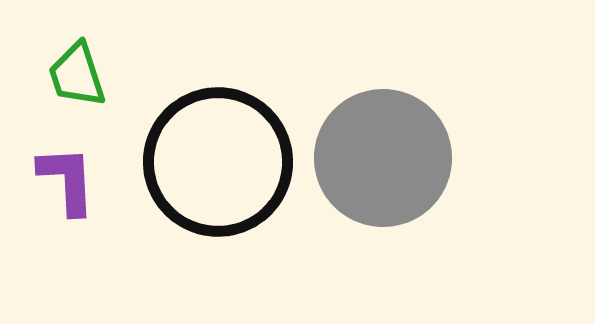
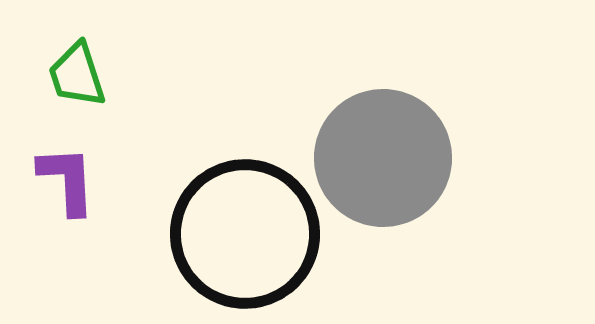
black circle: moved 27 px right, 72 px down
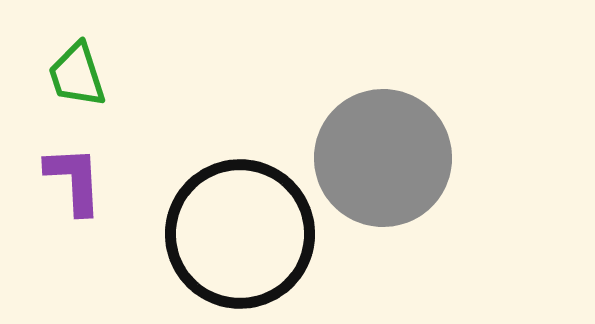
purple L-shape: moved 7 px right
black circle: moved 5 px left
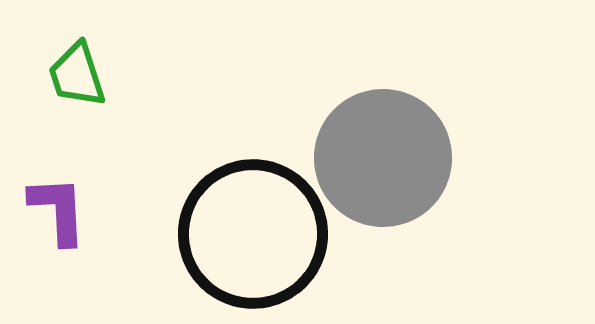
purple L-shape: moved 16 px left, 30 px down
black circle: moved 13 px right
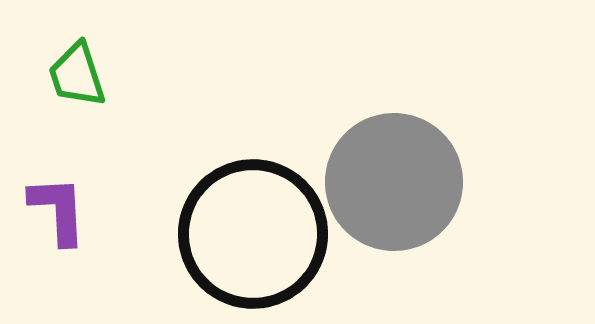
gray circle: moved 11 px right, 24 px down
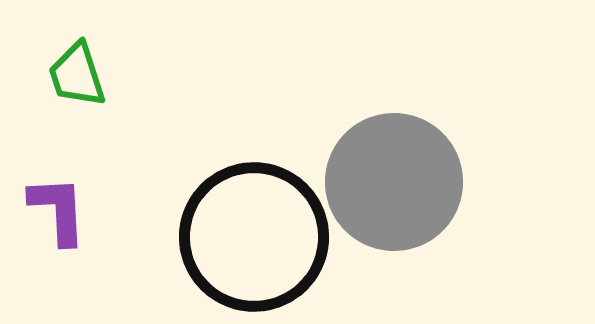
black circle: moved 1 px right, 3 px down
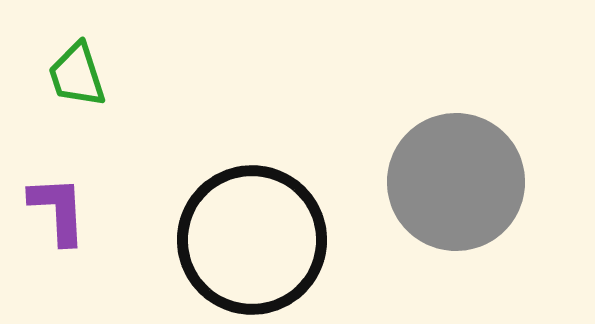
gray circle: moved 62 px right
black circle: moved 2 px left, 3 px down
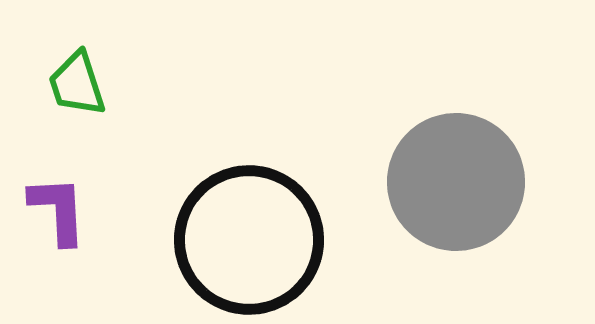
green trapezoid: moved 9 px down
black circle: moved 3 px left
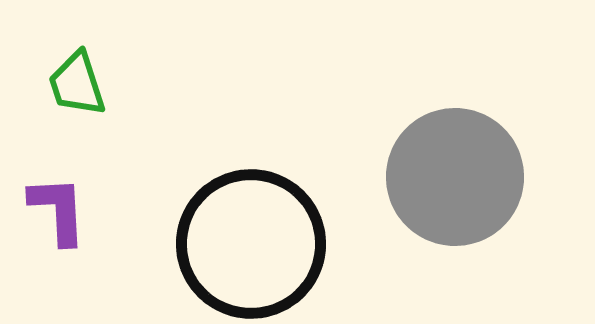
gray circle: moved 1 px left, 5 px up
black circle: moved 2 px right, 4 px down
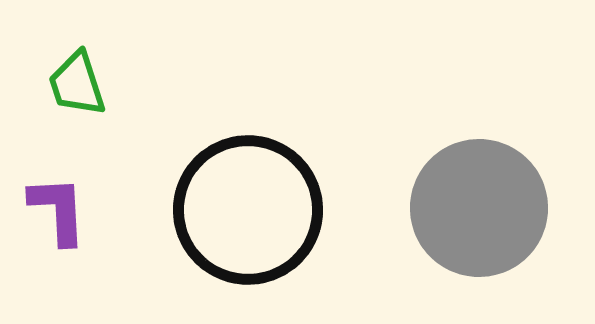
gray circle: moved 24 px right, 31 px down
black circle: moved 3 px left, 34 px up
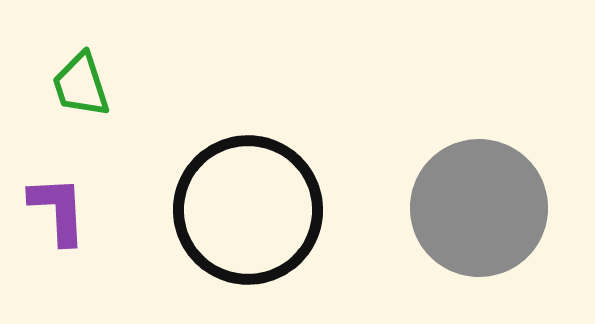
green trapezoid: moved 4 px right, 1 px down
